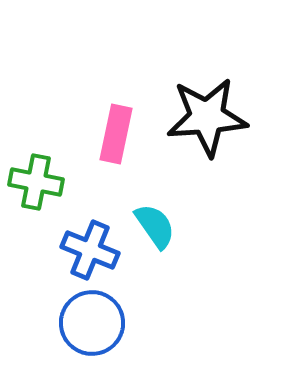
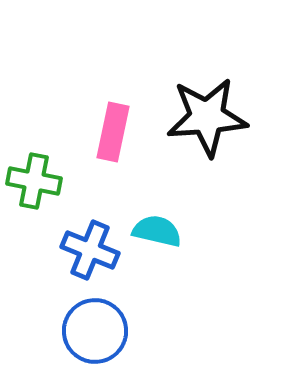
pink rectangle: moved 3 px left, 2 px up
green cross: moved 2 px left, 1 px up
cyan semicircle: moved 2 px right, 5 px down; rotated 42 degrees counterclockwise
blue circle: moved 3 px right, 8 px down
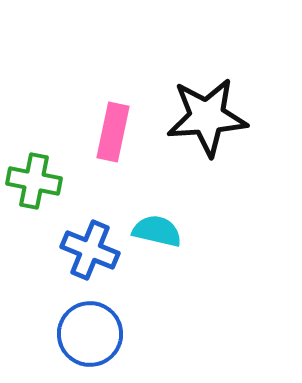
blue circle: moved 5 px left, 3 px down
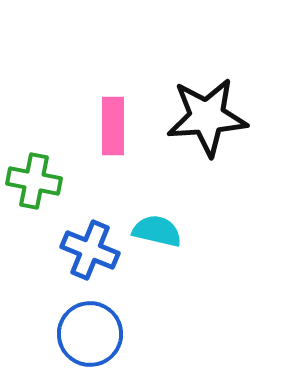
pink rectangle: moved 6 px up; rotated 12 degrees counterclockwise
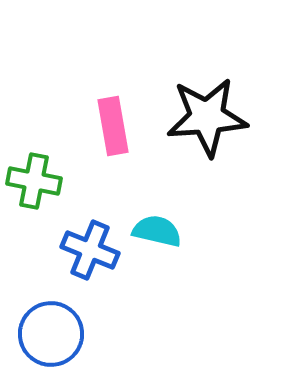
pink rectangle: rotated 10 degrees counterclockwise
blue circle: moved 39 px left
